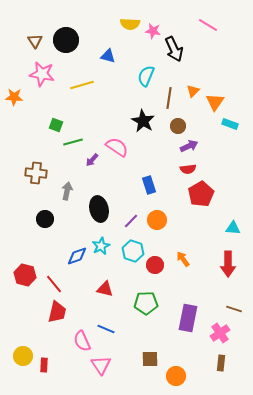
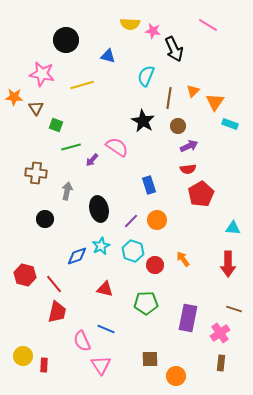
brown triangle at (35, 41): moved 1 px right, 67 px down
green line at (73, 142): moved 2 px left, 5 px down
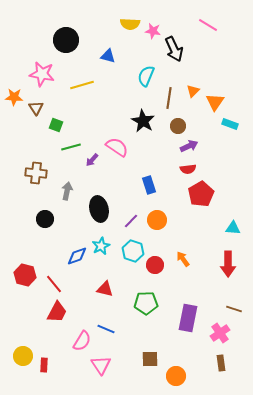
red trapezoid at (57, 312): rotated 15 degrees clockwise
pink semicircle at (82, 341): rotated 125 degrees counterclockwise
brown rectangle at (221, 363): rotated 14 degrees counterclockwise
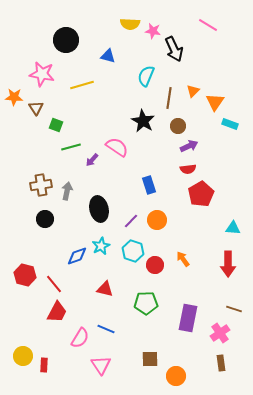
brown cross at (36, 173): moved 5 px right, 12 px down; rotated 15 degrees counterclockwise
pink semicircle at (82, 341): moved 2 px left, 3 px up
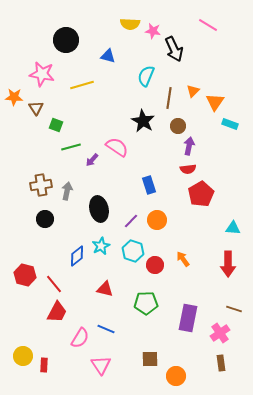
purple arrow at (189, 146): rotated 54 degrees counterclockwise
blue diamond at (77, 256): rotated 20 degrees counterclockwise
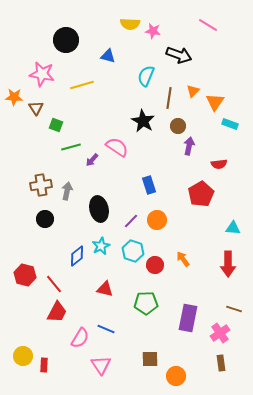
black arrow at (174, 49): moved 5 px right, 6 px down; rotated 45 degrees counterclockwise
red semicircle at (188, 169): moved 31 px right, 5 px up
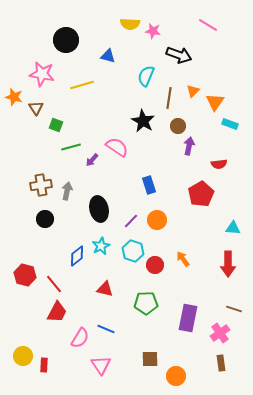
orange star at (14, 97): rotated 12 degrees clockwise
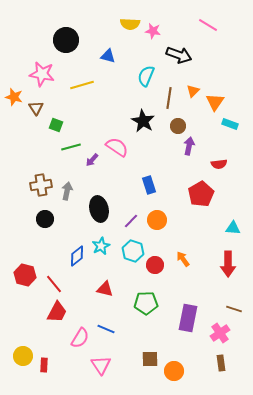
orange circle at (176, 376): moved 2 px left, 5 px up
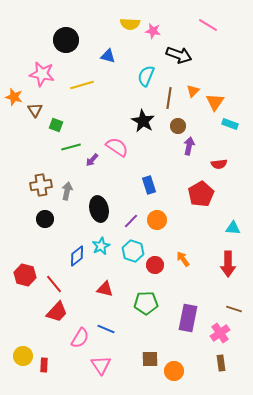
brown triangle at (36, 108): moved 1 px left, 2 px down
red trapezoid at (57, 312): rotated 15 degrees clockwise
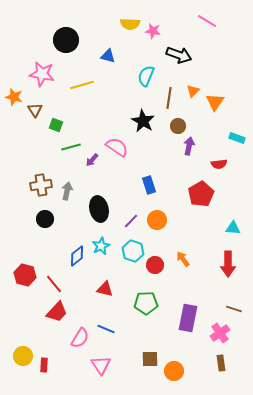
pink line at (208, 25): moved 1 px left, 4 px up
cyan rectangle at (230, 124): moved 7 px right, 14 px down
